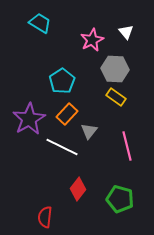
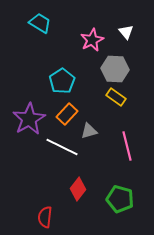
gray triangle: rotated 36 degrees clockwise
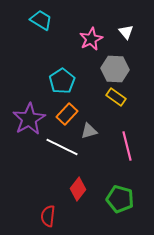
cyan trapezoid: moved 1 px right, 3 px up
pink star: moved 1 px left, 1 px up
red semicircle: moved 3 px right, 1 px up
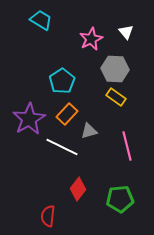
green pentagon: rotated 20 degrees counterclockwise
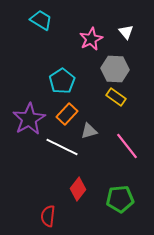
pink line: rotated 24 degrees counterclockwise
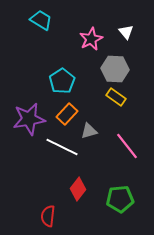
purple star: rotated 20 degrees clockwise
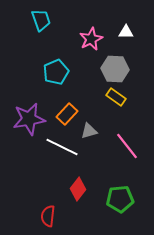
cyan trapezoid: rotated 40 degrees clockwise
white triangle: rotated 49 degrees counterclockwise
cyan pentagon: moved 6 px left, 9 px up; rotated 10 degrees clockwise
